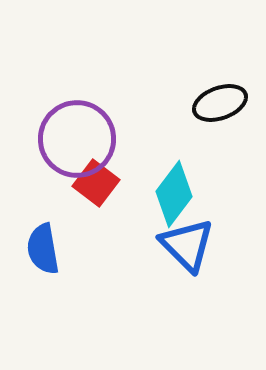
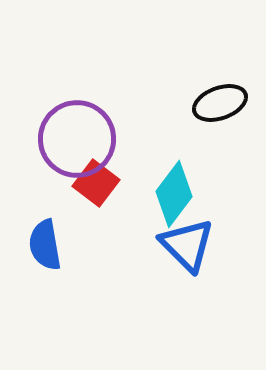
blue semicircle: moved 2 px right, 4 px up
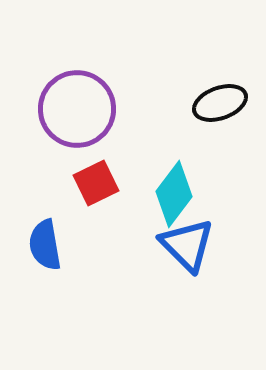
purple circle: moved 30 px up
red square: rotated 27 degrees clockwise
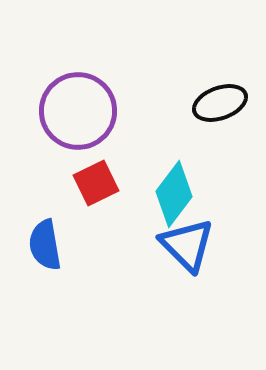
purple circle: moved 1 px right, 2 px down
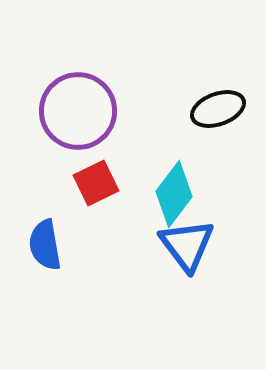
black ellipse: moved 2 px left, 6 px down
blue triangle: rotated 8 degrees clockwise
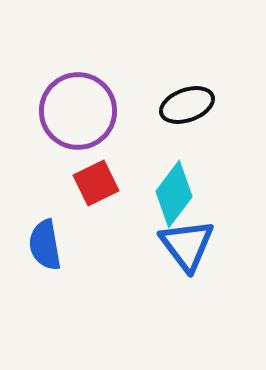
black ellipse: moved 31 px left, 4 px up
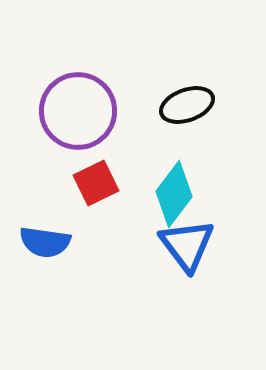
blue semicircle: moved 3 px up; rotated 72 degrees counterclockwise
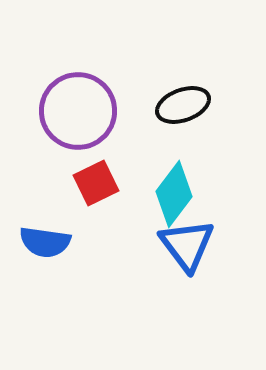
black ellipse: moved 4 px left
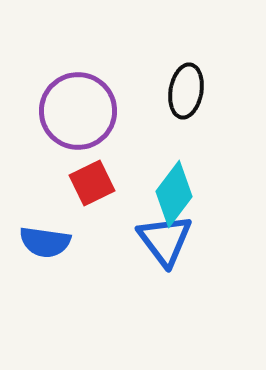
black ellipse: moved 3 px right, 14 px up; rotated 60 degrees counterclockwise
red square: moved 4 px left
blue triangle: moved 22 px left, 5 px up
